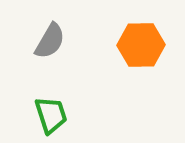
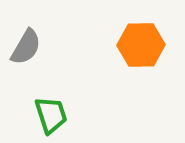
gray semicircle: moved 24 px left, 6 px down
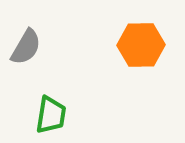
green trapezoid: rotated 27 degrees clockwise
